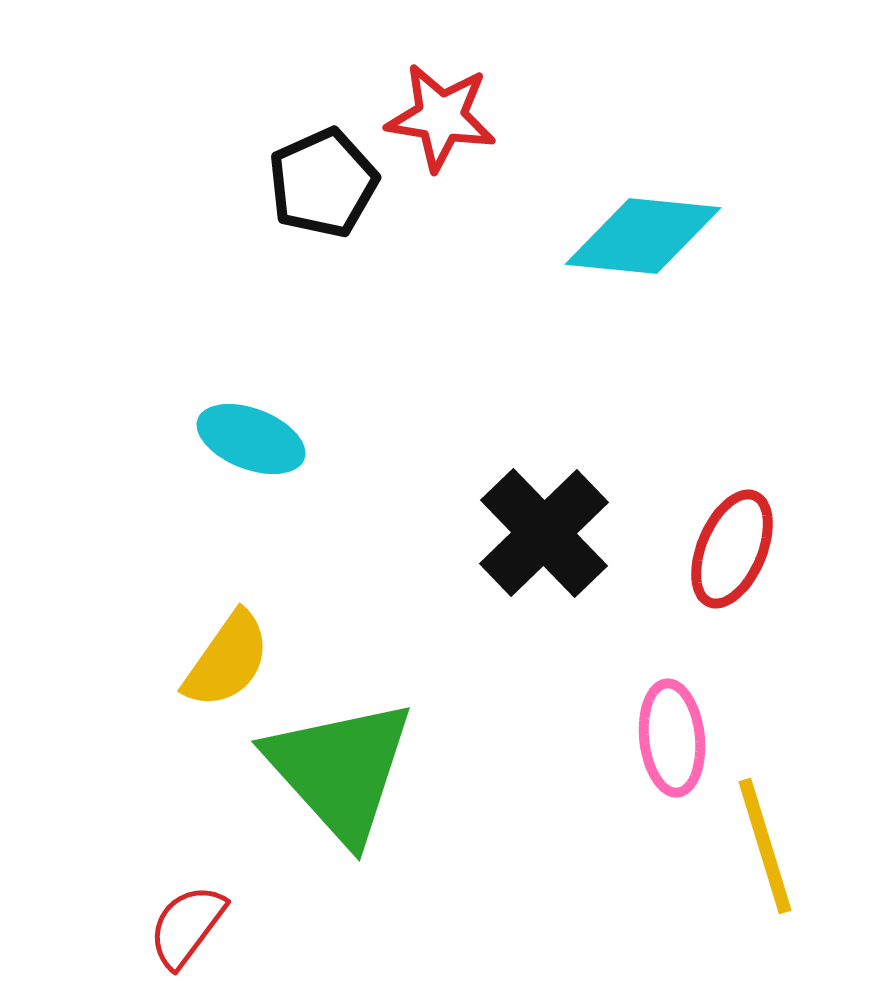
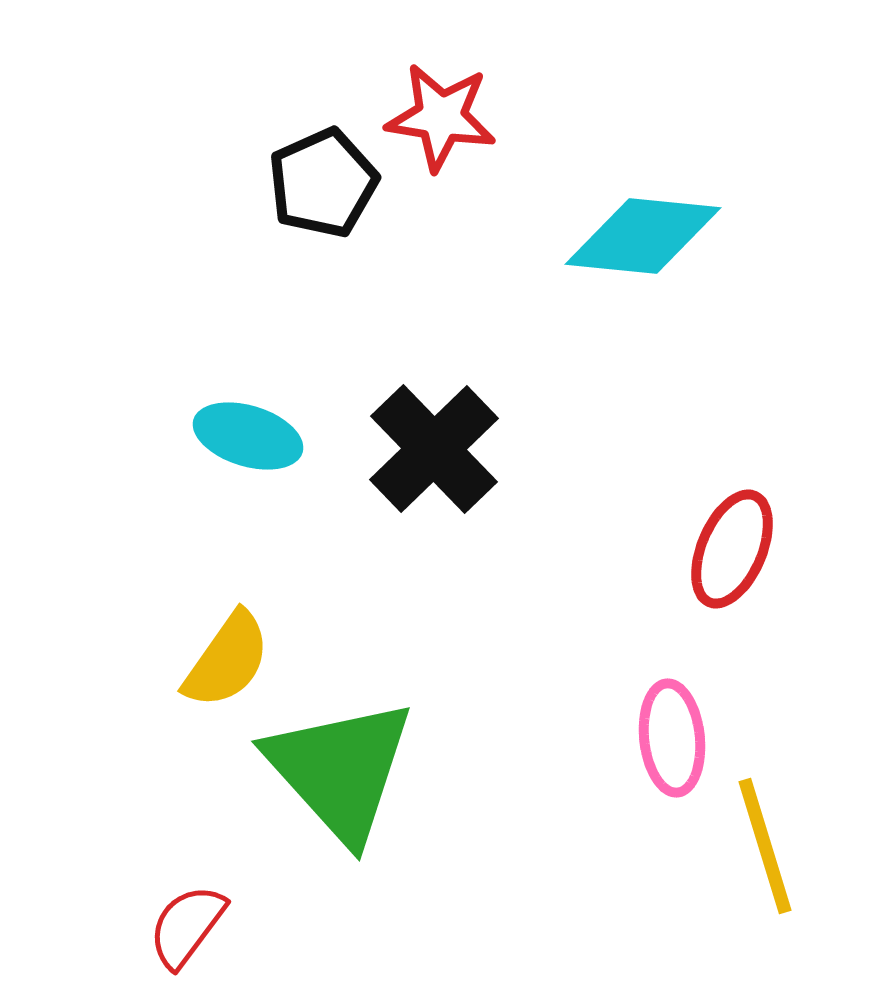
cyan ellipse: moved 3 px left, 3 px up; rotated 4 degrees counterclockwise
black cross: moved 110 px left, 84 px up
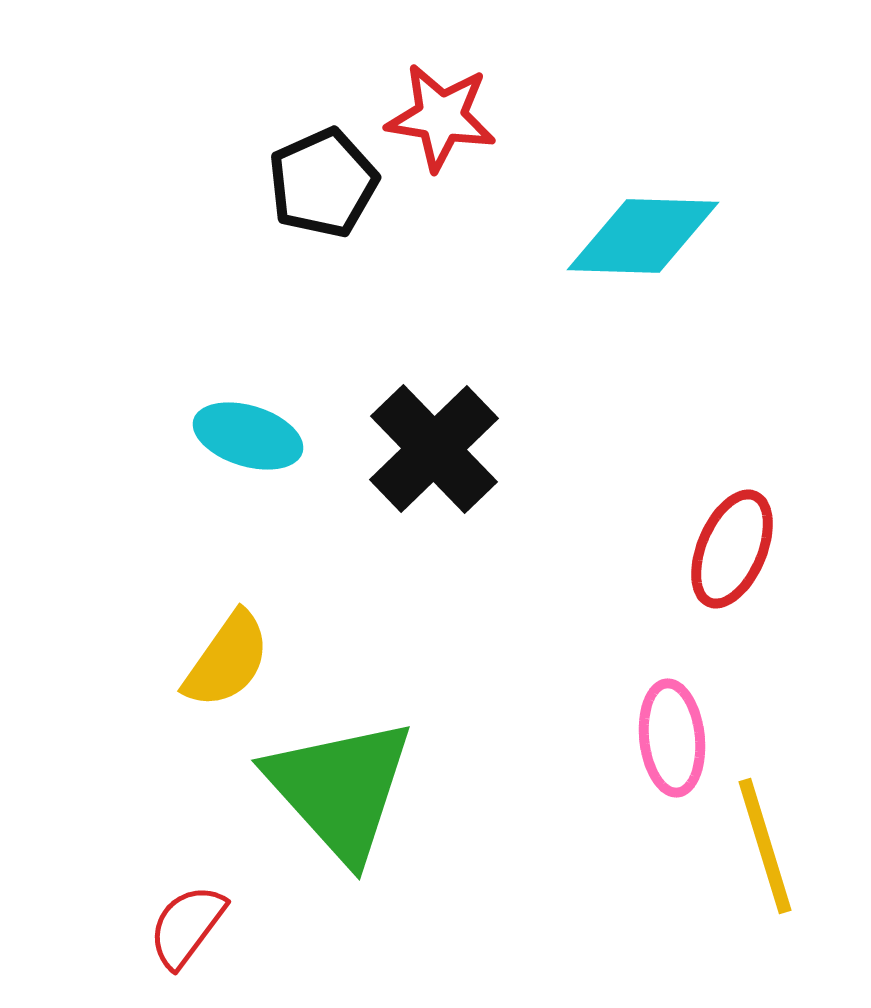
cyan diamond: rotated 4 degrees counterclockwise
green triangle: moved 19 px down
